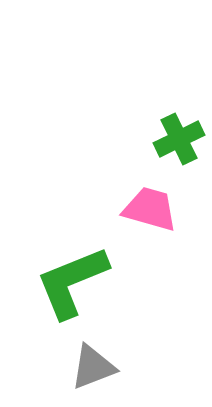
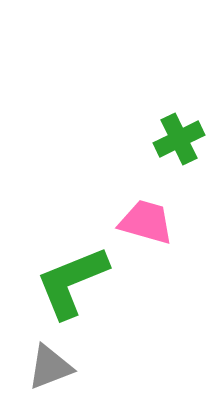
pink trapezoid: moved 4 px left, 13 px down
gray triangle: moved 43 px left
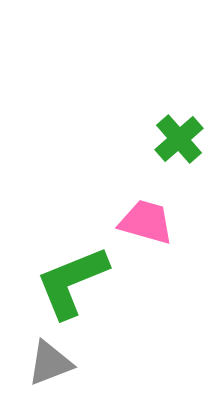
green cross: rotated 15 degrees counterclockwise
gray triangle: moved 4 px up
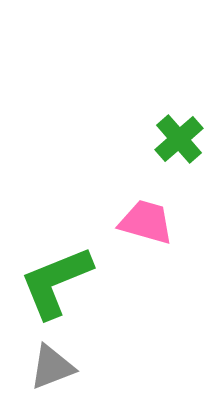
green L-shape: moved 16 px left
gray triangle: moved 2 px right, 4 px down
